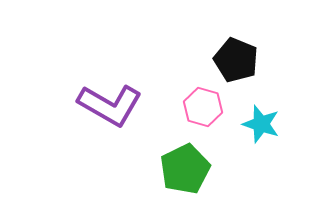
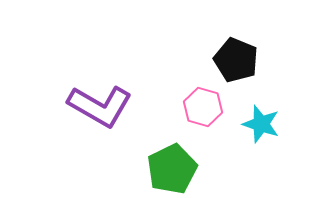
purple L-shape: moved 10 px left, 1 px down
green pentagon: moved 13 px left
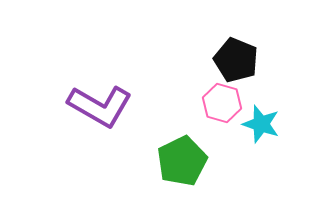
pink hexagon: moved 19 px right, 4 px up
green pentagon: moved 10 px right, 8 px up
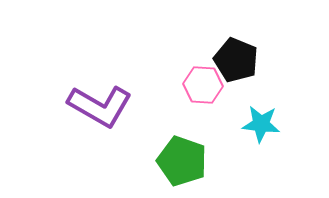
pink hexagon: moved 19 px left, 18 px up; rotated 12 degrees counterclockwise
cyan star: rotated 12 degrees counterclockwise
green pentagon: rotated 27 degrees counterclockwise
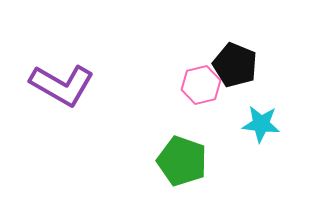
black pentagon: moved 1 px left, 5 px down
pink hexagon: moved 2 px left; rotated 18 degrees counterclockwise
purple L-shape: moved 38 px left, 21 px up
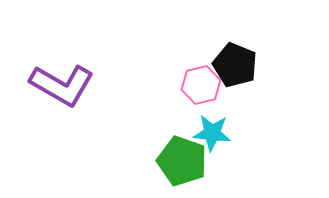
cyan star: moved 49 px left, 9 px down
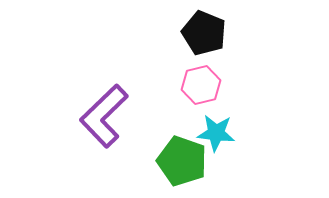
black pentagon: moved 31 px left, 32 px up
purple L-shape: moved 42 px right, 31 px down; rotated 106 degrees clockwise
cyan star: moved 4 px right
